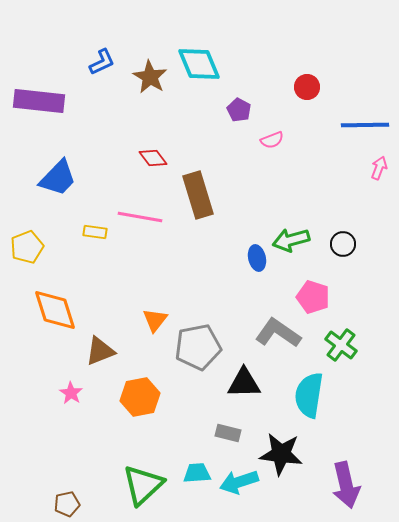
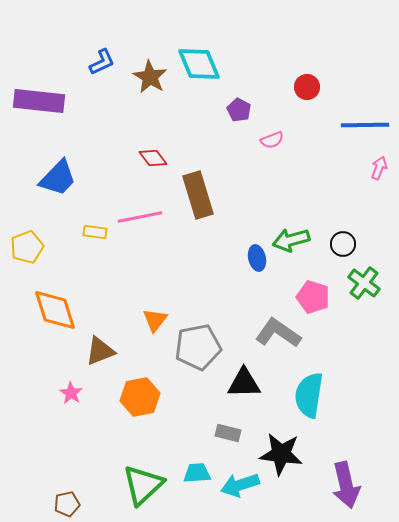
pink line: rotated 21 degrees counterclockwise
green cross: moved 23 px right, 62 px up
cyan arrow: moved 1 px right, 3 px down
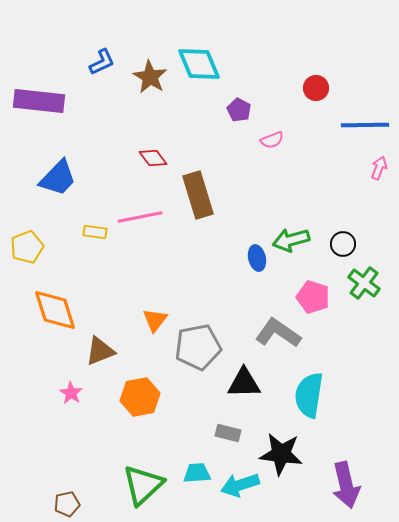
red circle: moved 9 px right, 1 px down
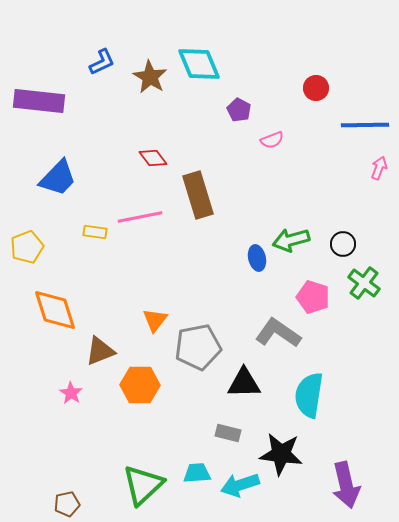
orange hexagon: moved 12 px up; rotated 12 degrees clockwise
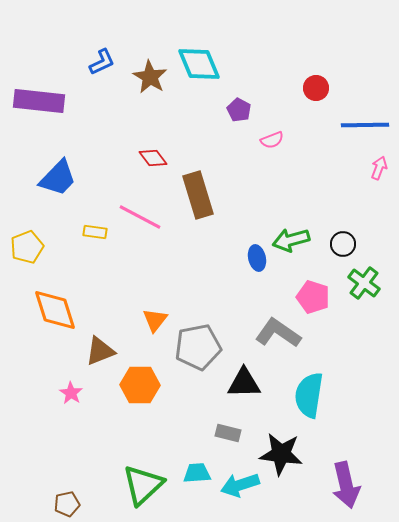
pink line: rotated 39 degrees clockwise
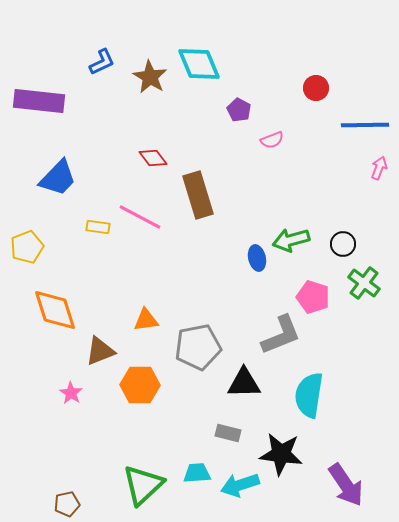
yellow rectangle: moved 3 px right, 5 px up
orange triangle: moved 9 px left; rotated 44 degrees clockwise
gray L-shape: moved 3 px right, 2 px down; rotated 123 degrees clockwise
purple arrow: rotated 21 degrees counterclockwise
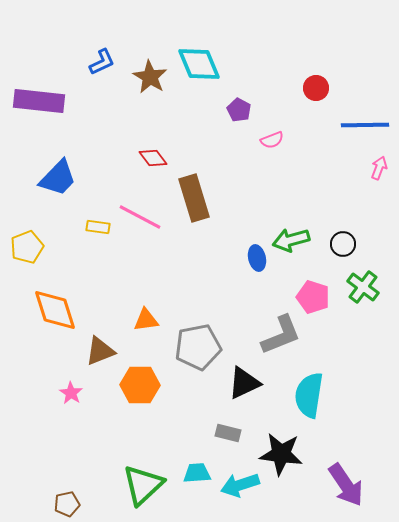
brown rectangle: moved 4 px left, 3 px down
green cross: moved 1 px left, 4 px down
black triangle: rotated 24 degrees counterclockwise
